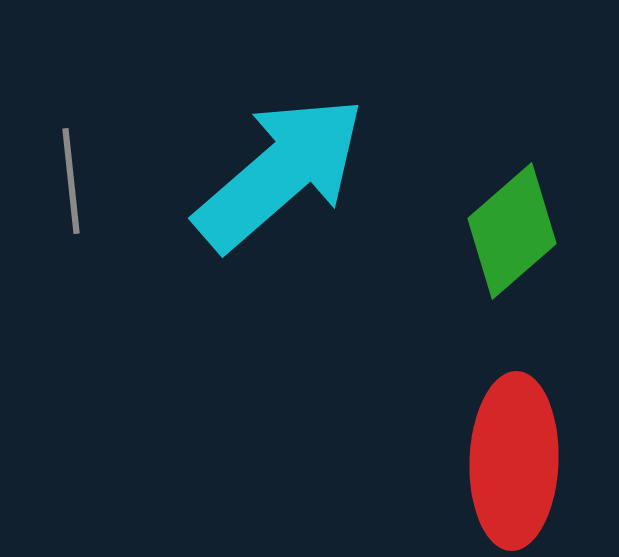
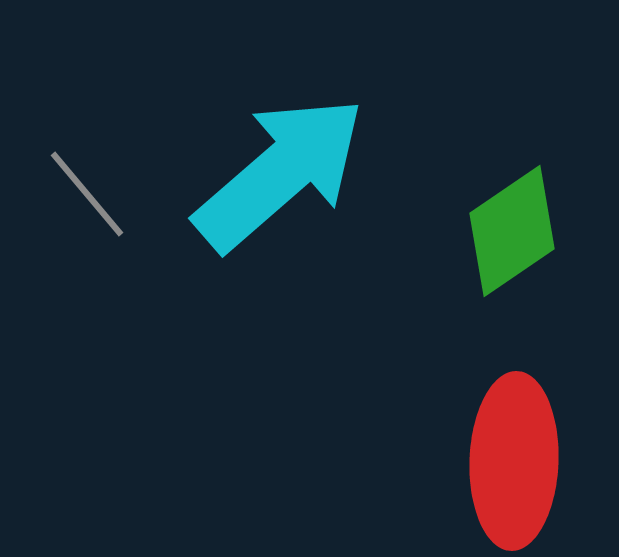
gray line: moved 16 px right, 13 px down; rotated 34 degrees counterclockwise
green diamond: rotated 7 degrees clockwise
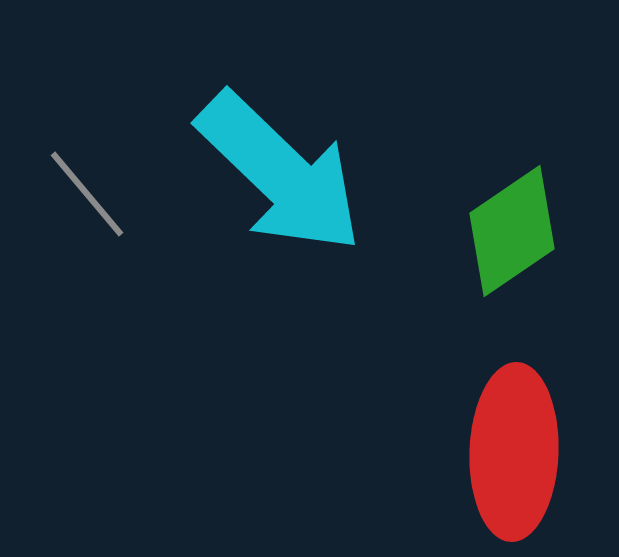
cyan arrow: rotated 85 degrees clockwise
red ellipse: moved 9 px up
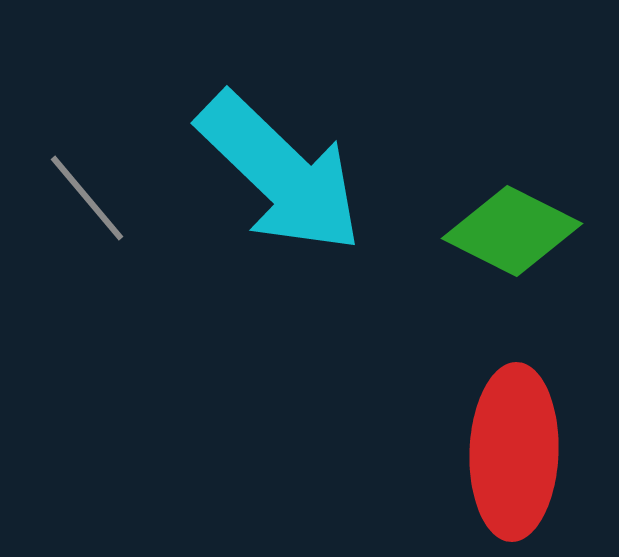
gray line: moved 4 px down
green diamond: rotated 61 degrees clockwise
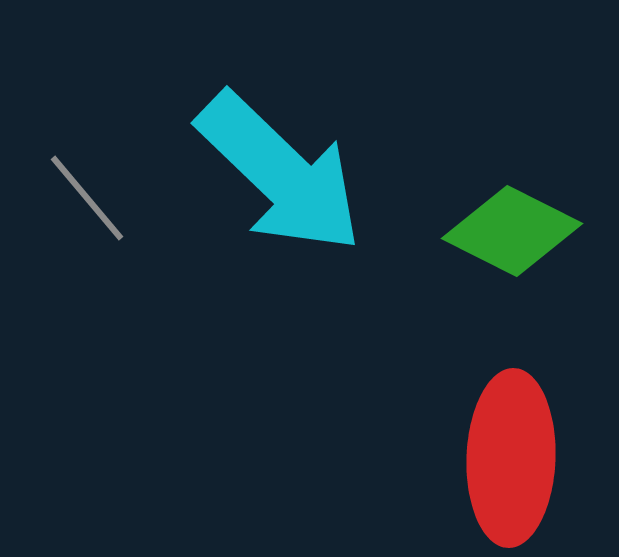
red ellipse: moved 3 px left, 6 px down
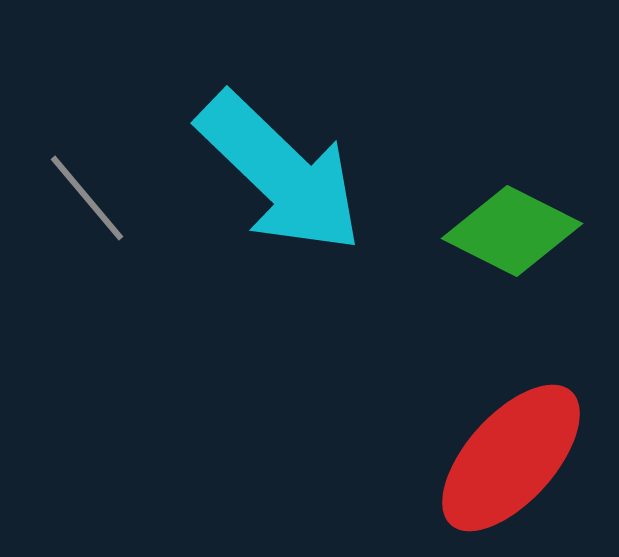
red ellipse: rotated 40 degrees clockwise
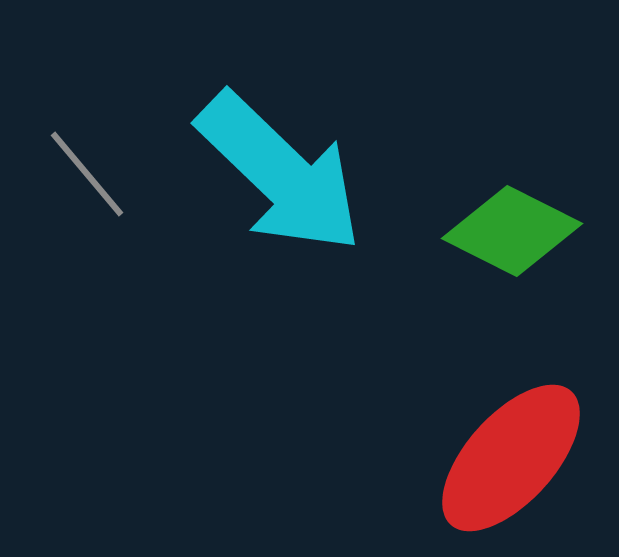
gray line: moved 24 px up
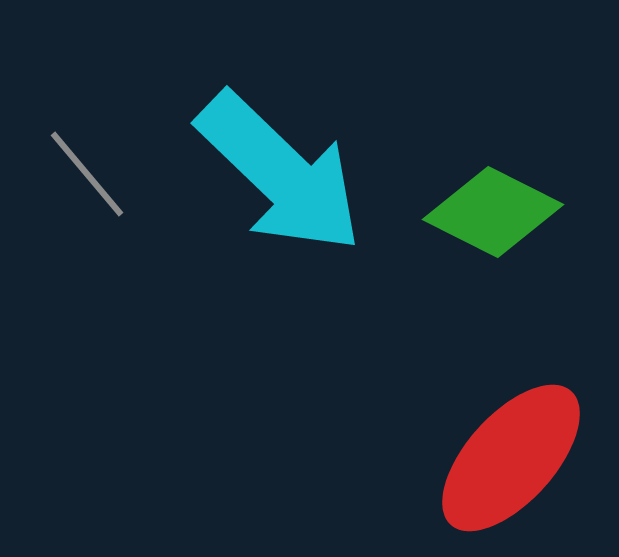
green diamond: moved 19 px left, 19 px up
